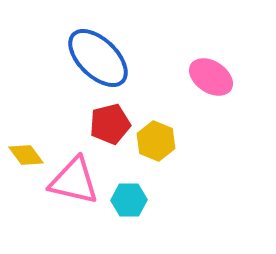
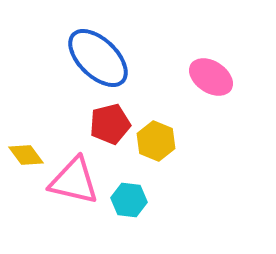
cyan hexagon: rotated 8 degrees clockwise
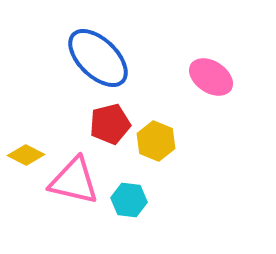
yellow diamond: rotated 27 degrees counterclockwise
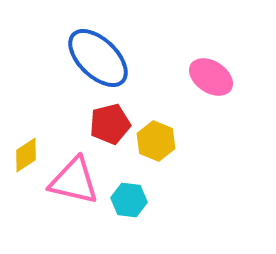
yellow diamond: rotated 60 degrees counterclockwise
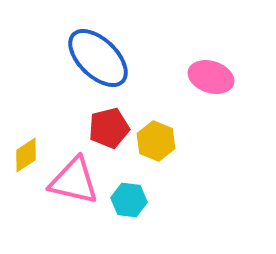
pink ellipse: rotated 15 degrees counterclockwise
red pentagon: moved 1 px left, 4 px down
